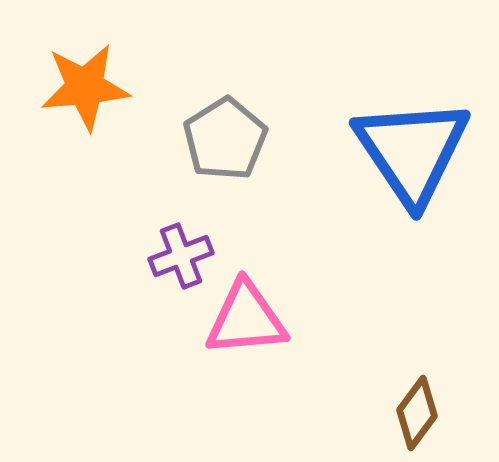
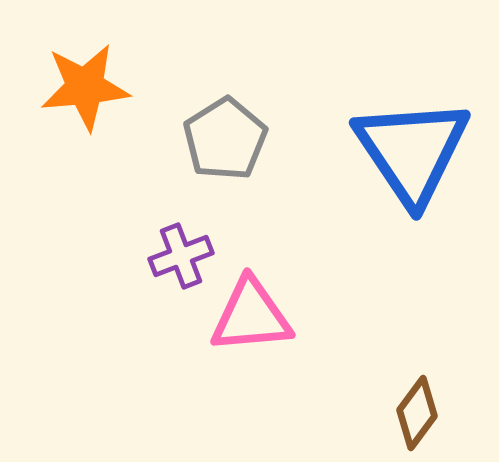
pink triangle: moved 5 px right, 3 px up
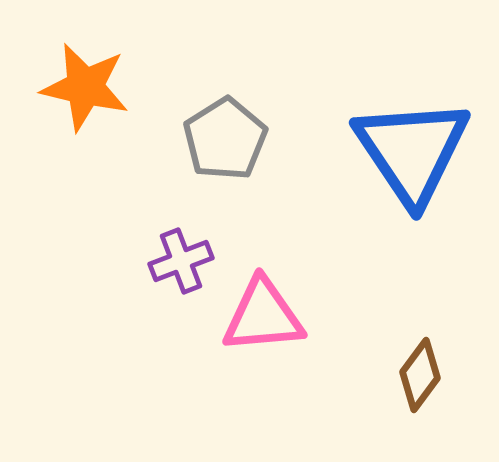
orange star: rotated 18 degrees clockwise
purple cross: moved 5 px down
pink triangle: moved 12 px right
brown diamond: moved 3 px right, 38 px up
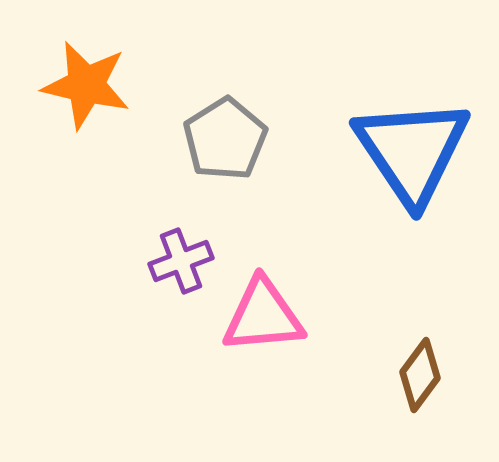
orange star: moved 1 px right, 2 px up
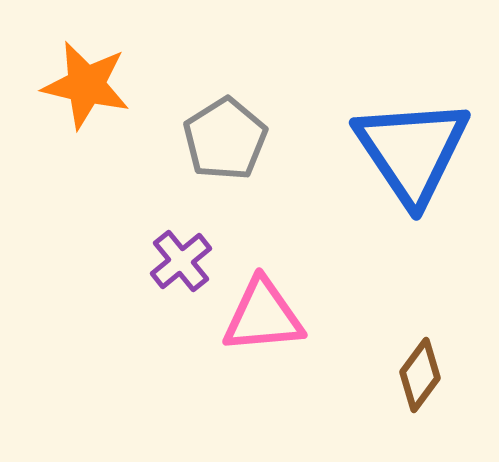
purple cross: rotated 18 degrees counterclockwise
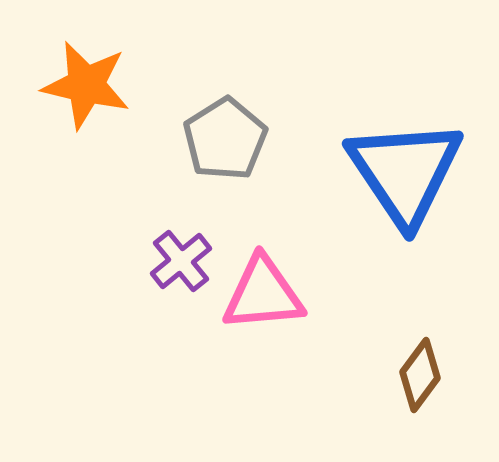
blue triangle: moved 7 px left, 21 px down
pink triangle: moved 22 px up
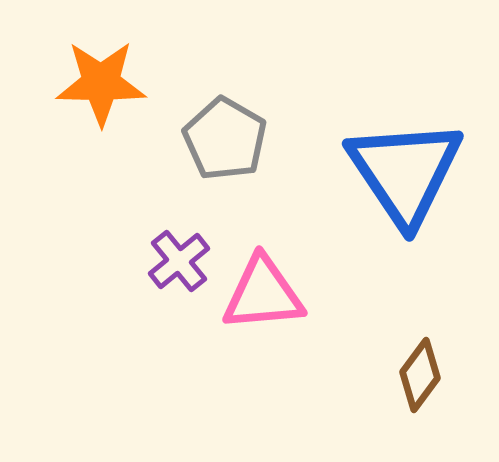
orange star: moved 15 px right, 2 px up; rotated 12 degrees counterclockwise
gray pentagon: rotated 10 degrees counterclockwise
purple cross: moved 2 px left
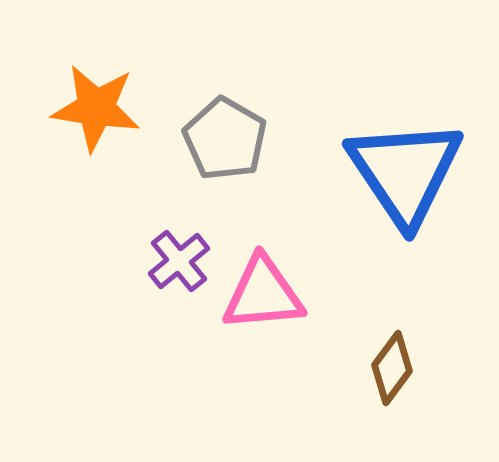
orange star: moved 5 px left, 25 px down; rotated 8 degrees clockwise
brown diamond: moved 28 px left, 7 px up
